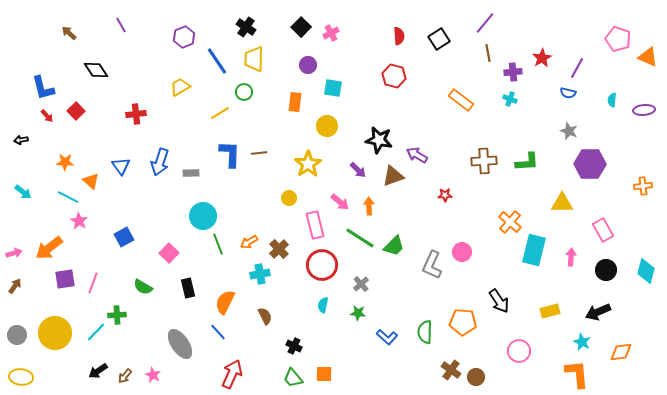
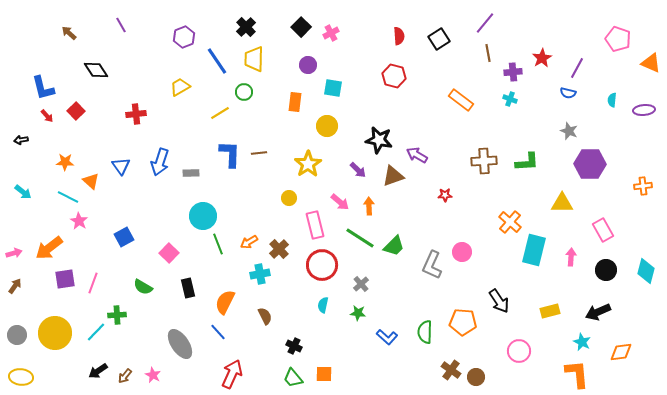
black cross at (246, 27): rotated 12 degrees clockwise
orange triangle at (648, 57): moved 3 px right, 6 px down
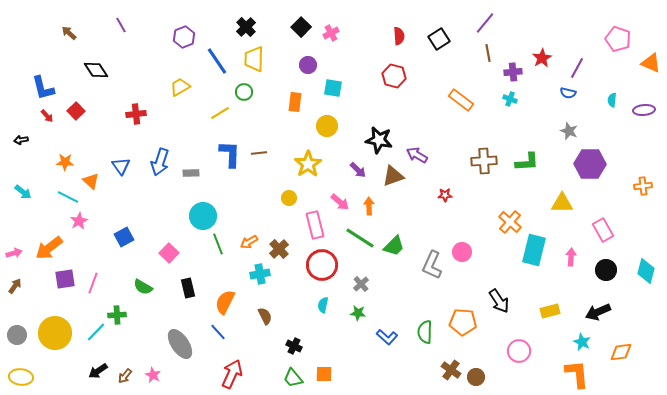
pink star at (79, 221): rotated 12 degrees clockwise
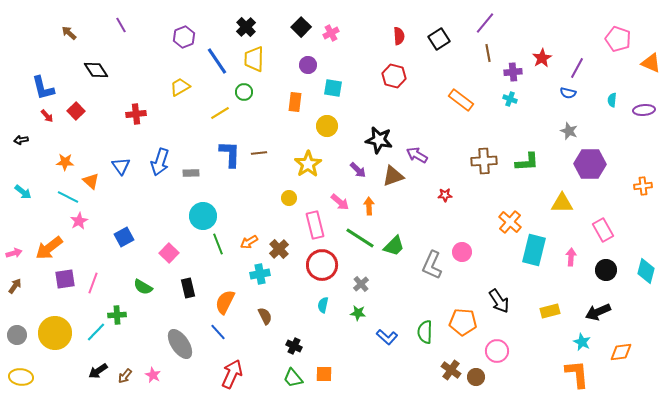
pink circle at (519, 351): moved 22 px left
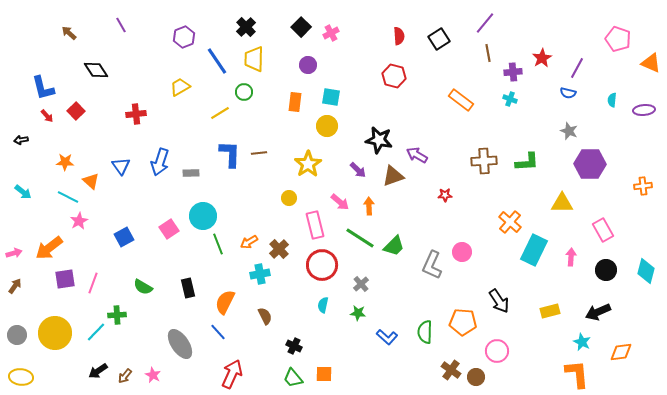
cyan square at (333, 88): moved 2 px left, 9 px down
cyan rectangle at (534, 250): rotated 12 degrees clockwise
pink square at (169, 253): moved 24 px up; rotated 12 degrees clockwise
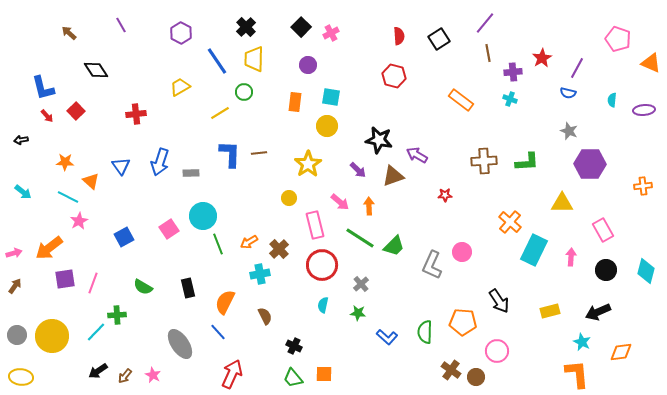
purple hexagon at (184, 37): moved 3 px left, 4 px up; rotated 10 degrees counterclockwise
yellow circle at (55, 333): moved 3 px left, 3 px down
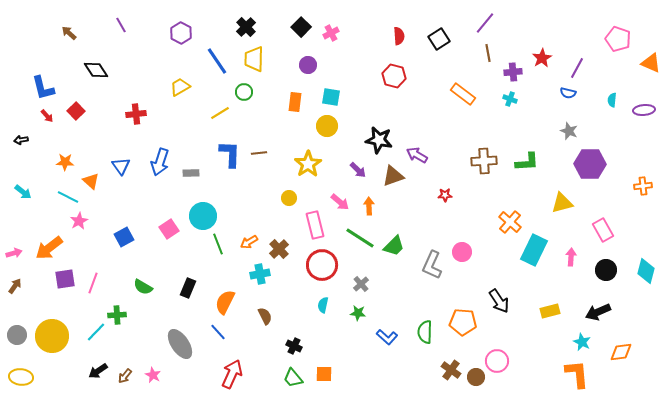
orange rectangle at (461, 100): moved 2 px right, 6 px up
yellow triangle at (562, 203): rotated 15 degrees counterclockwise
black rectangle at (188, 288): rotated 36 degrees clockwise
pink circle at (497, 351): moved 10 px down
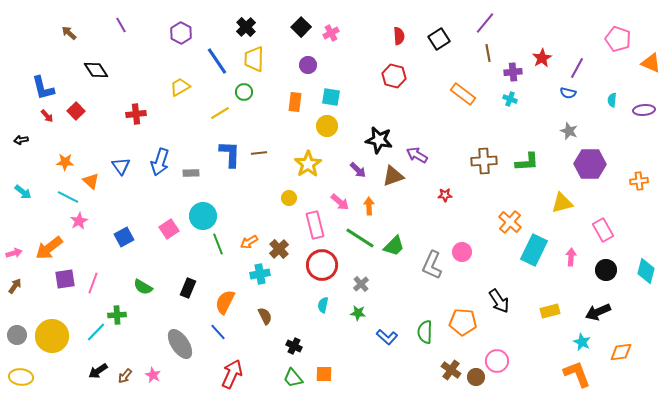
orange cross at (643, 186): moved 4 px left, 5 px up
orange L-shape at (577, 374): rotated 16 degrees counterclockwise
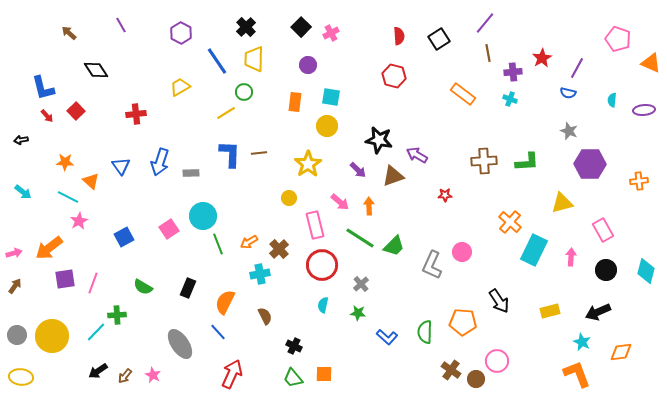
yellow line at (220, 113): moved 6 px right
brown circle at (476, 377): moved 2 px down
